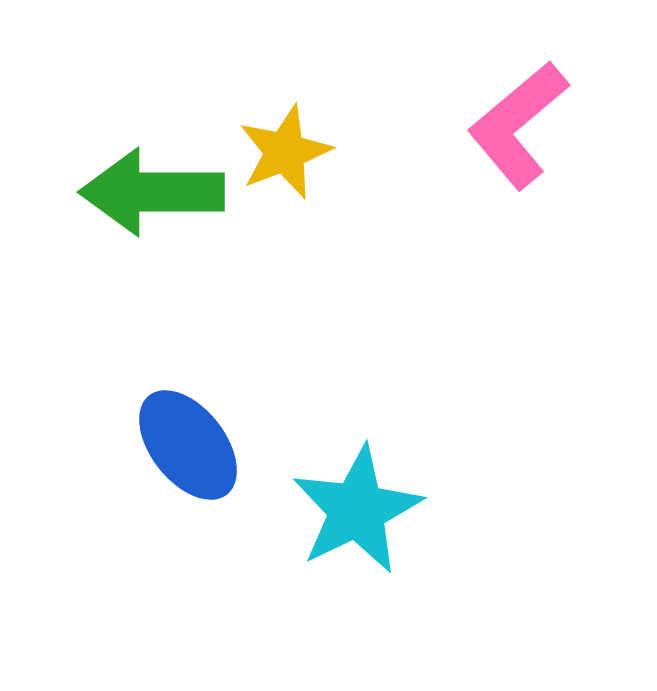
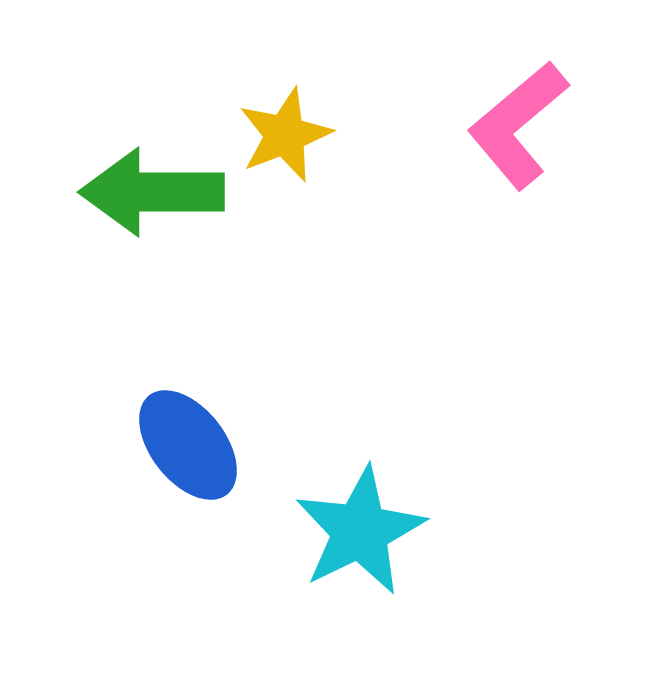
yellow star: moved 17 px up
cyan star: moved 3 px right, 21 px down
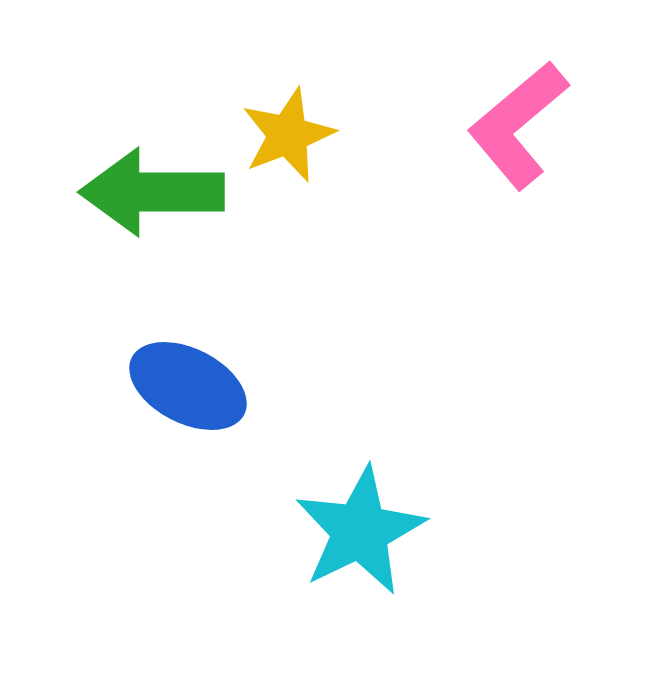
yellow star: moved 3 px right
blue ellipse: moved 59 px up; rotated 25 degrees counterclockwise
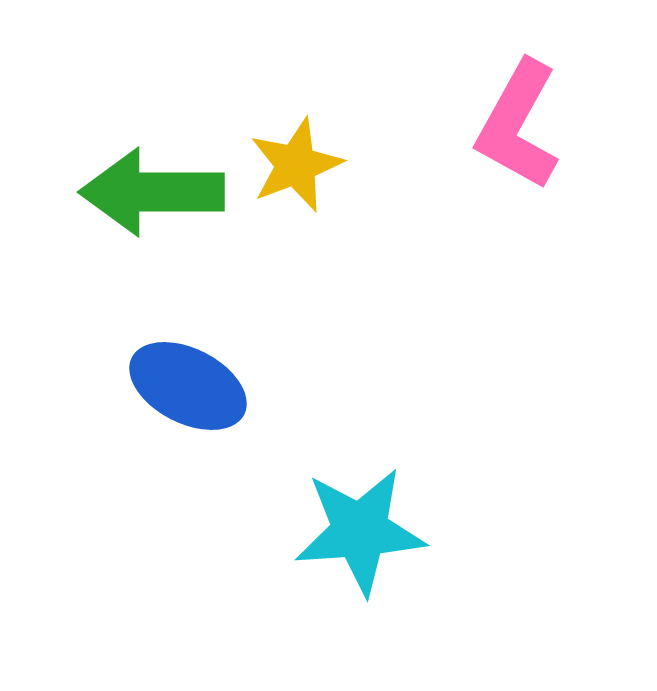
pink L-shape: rotated 21 degrees counterclockwise
yellow star: moved 8 px right, 30 px down
cyan star: rotated 22 degrees clockwise
